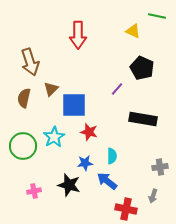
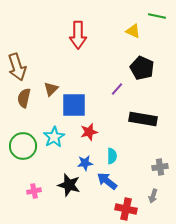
brown arrow: moved 13 px left, 5 px down
red star: rotated 30 degrees counterclockwise
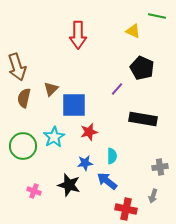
pink cross: rotated 32 degrees clockwise
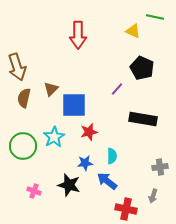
green line: moved 2 px left, 1 px down
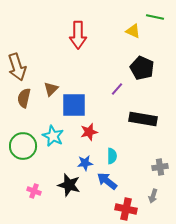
cyan star: moved 1 px left, 1 px up; rotated 15 degrees counterclockwise
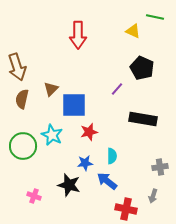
brown semicircle: moved 2 px left, 1 px down
cyan star: moved 1 px left, 1 px up
pink cross: moved 5 px down
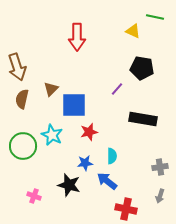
red arrow: moved 1 px left, 2 px down
black pentagon: rotated 15 degrees counterclockwise
gray arrow: moved 7 px right
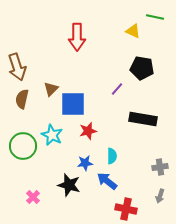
blue square: moved 1 px left, 1 px up
red star: moved 1 px left, 1 px up
pink cross: moved 1 px left, 1 px down; rotated 24 degrees clockwise
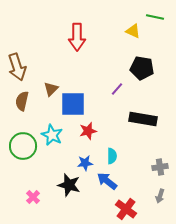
brown semicircle: moved 2 px down
red cross: rotated 25 degrees clockwise
